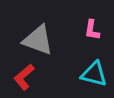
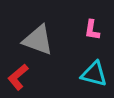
red L-shape: moved 6 px left
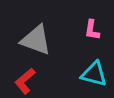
gray triangle: moved 2 px left
red L-shape: moved 7 px right, 4 px down
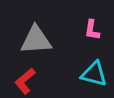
gray triangle: rotated 24 degrees counterclockwise
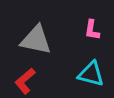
gray triangle: rotated 16 degrees clockwise
cyan triangle: moved 3 px left
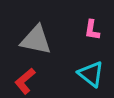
cyan triangle: rotated 24 degrees clockwise
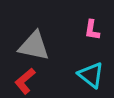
gray triangle: moved 2 px left, 6 px down
cyan triangle: moved 1 px down
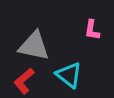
cyan triangle: moved 22 px left
red L-shape: moved 1 px left
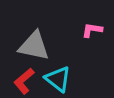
pink L-shape: rotated 90 degrees clockwise
cyan triangle: moved 11 px left, 4 px down
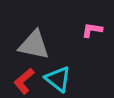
gray triangle: moved 1 px up
